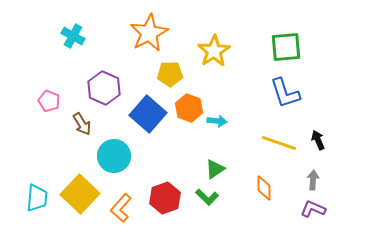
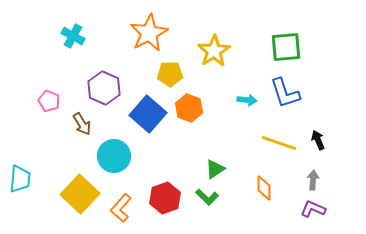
cyan arrow: moved 30 px right, 21 px up
cyan trapezoid: moved 17 px left, 19 px up
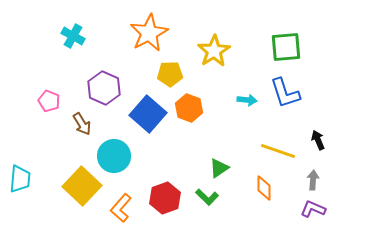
yellow line: moved 1 px left, 8 px down
green triangle: moved 4 px right, 1 px up
yellow square: moved 2 px right, 8 px up
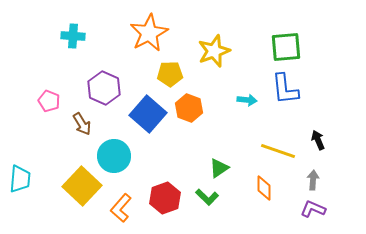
cyan cross: rotated 25 degrees counterclockwise
yellow star: rotated 12 degrees clockwise
blue L-shape: moved 4 px up; rotated 12 degrees clockwise
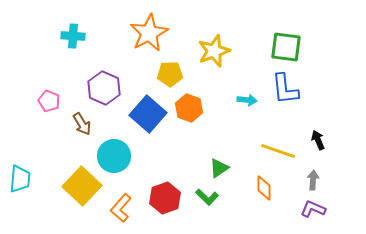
green square: rotated 12 degrees clockwise
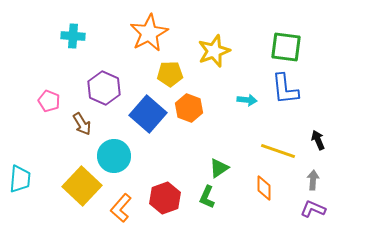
green L-shape: rotated 70 degrees clockwise
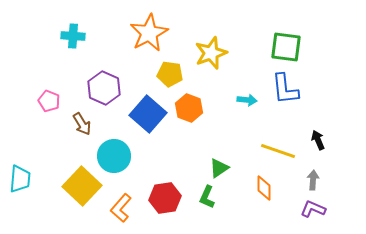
yellow star: moved 3 px left, 2 px down
yellow pentagon: rotated 10 degrees clockwise
red hexagon: rotated 12 degrees clockwise
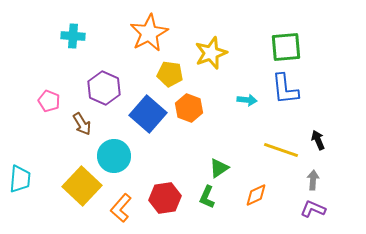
green square: rotated 12 degrees counterclockwise
yellow line: moved 3 px right, 1 px up
orange diamond: moved 8 px left, 7 px down; rotated 65 degrees clockwise
